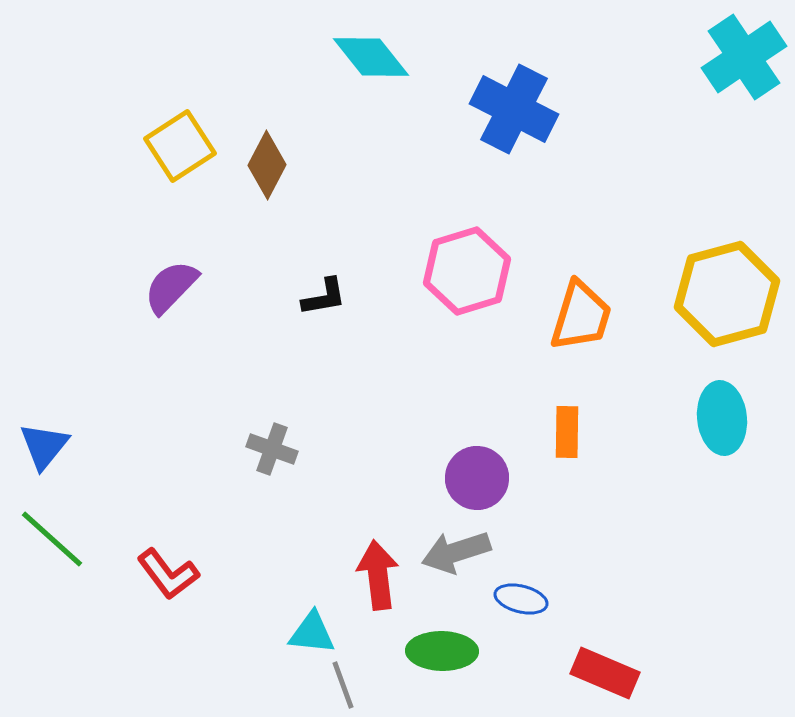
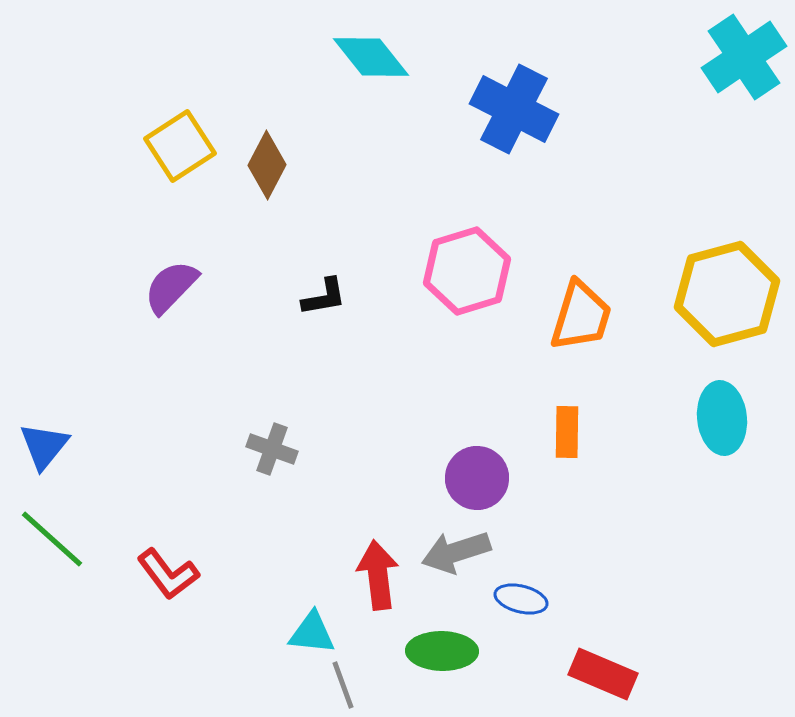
red rectangle: moved 2 px left, 1 px down
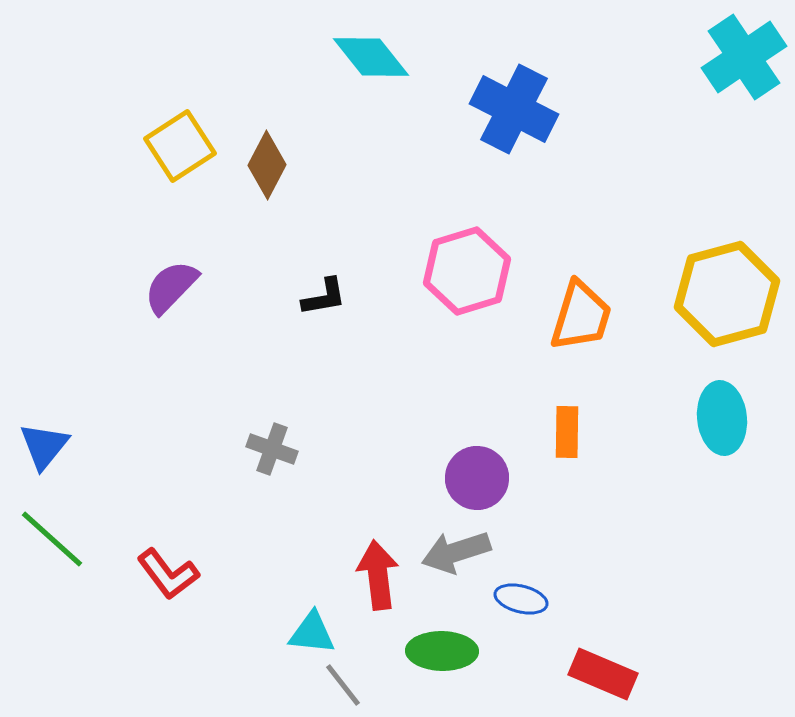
gray line: rotated 18 degrees counterclockwise
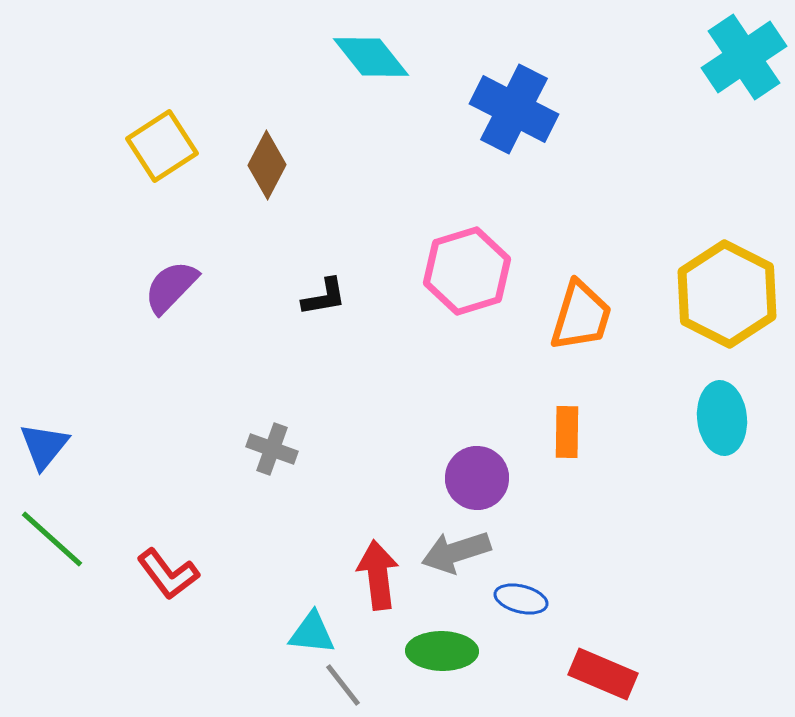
yellow square: moved 18 px left
yellow hexagon: rotated 18 degrees counterclockwise
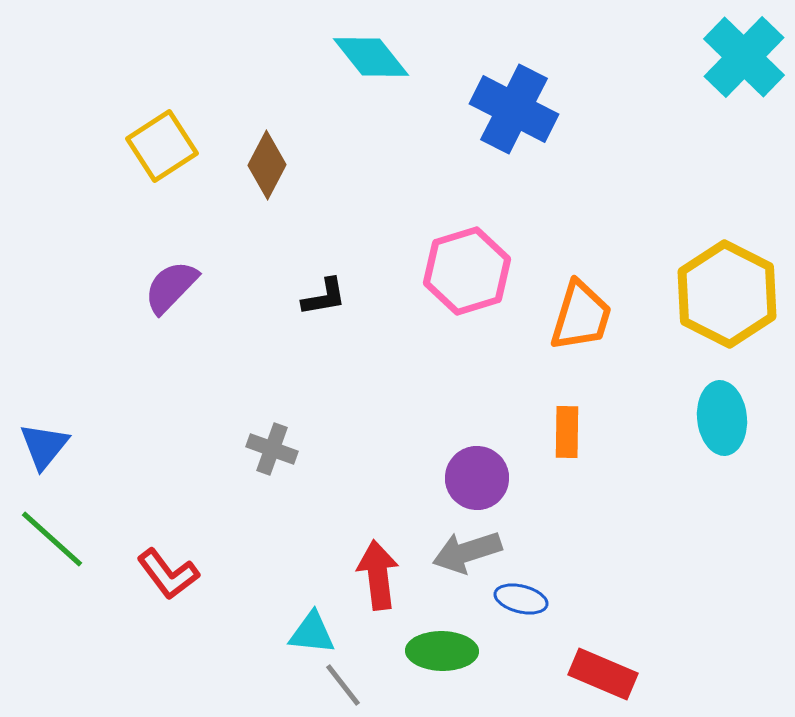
cyan cross: rotated 12 degrees counterclockwise
gray arrow: moved 11 px right
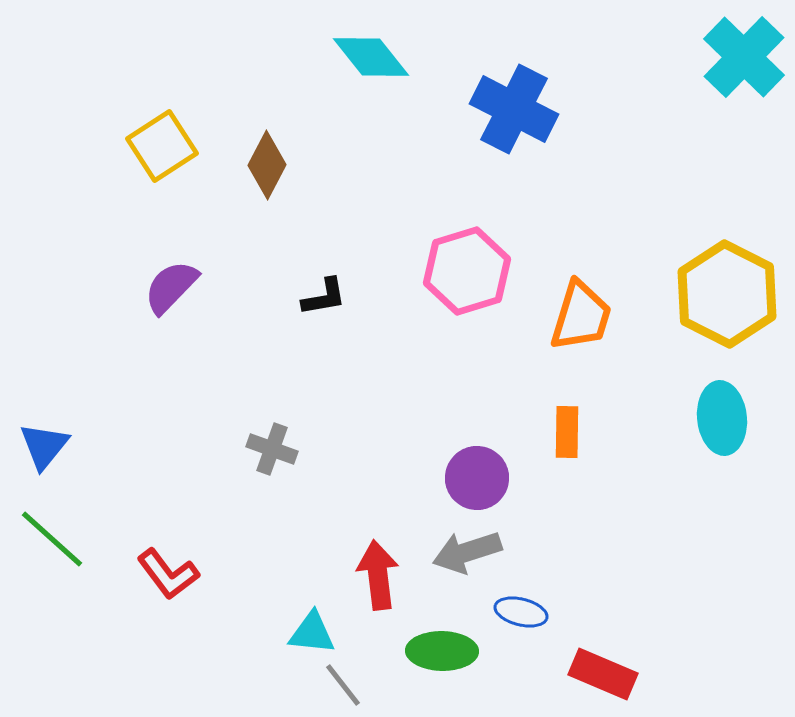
blue ellipse: moved 13 px down
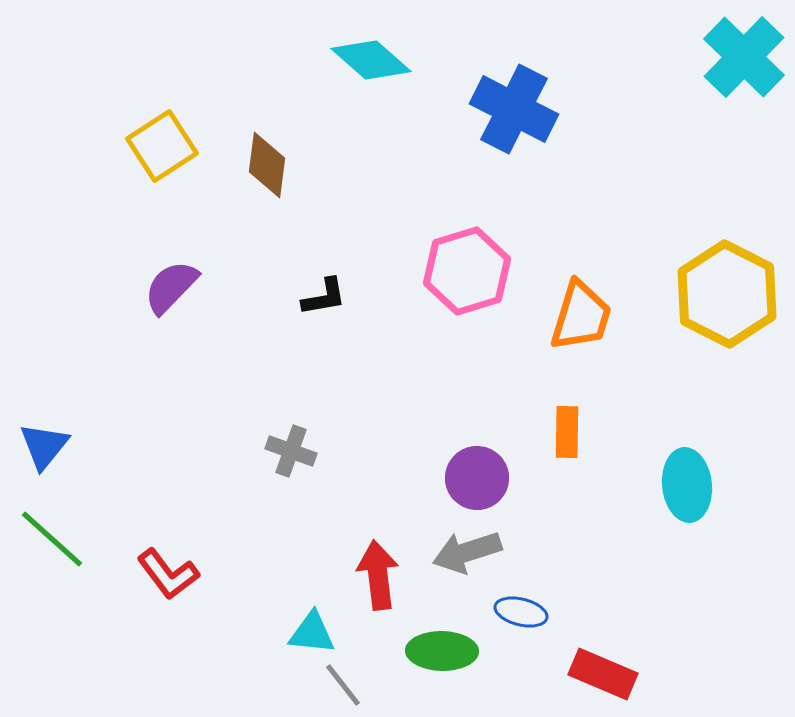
cyan diamond: moved 3 px down; rotated 10 degrees counterclockwise
brown diamond: rotated 20 degrees counterclockwise
cyan ellipse: moved 35 px left, 67 px down
gray cross: moved 19 px right, 2 px down
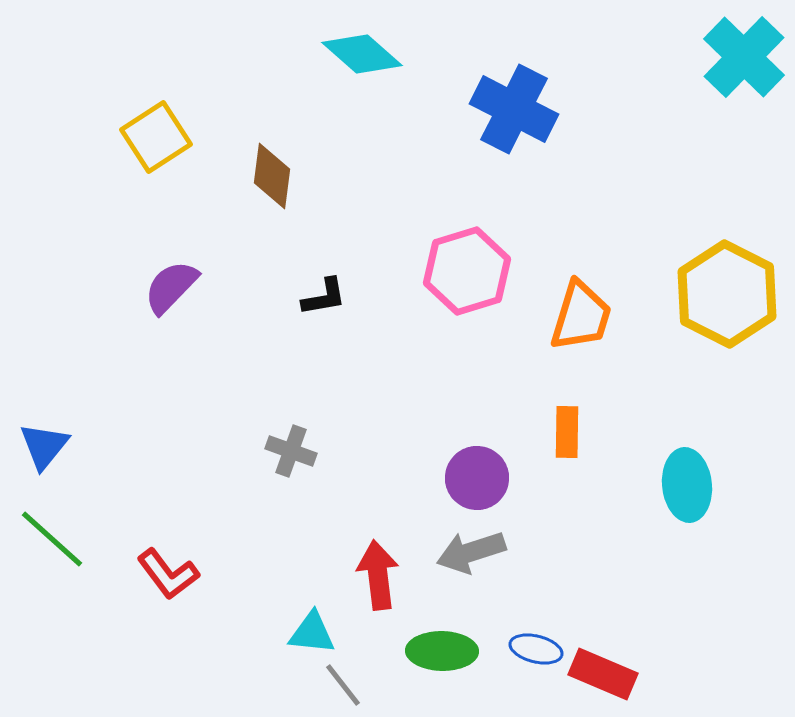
cyan diamond: moved 9 px left, 6 px up
yellow square: moved 6 px left, 9 px up
brown diamond: moved 5 px right, 11 px down
gray arrow: moved 4 px right
blue ellipse: moved 15 px right, 37 px down
